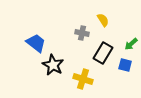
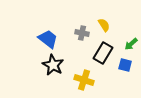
yellow semicircle: moved 1 px right, 5 px down
blue trapezoid: moved 12 px right, 4 px up
yellow cross: moved 1 px right, 1 px down
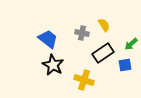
black rectangle: rotated 25 degrees clockwise
blue square: rotated 24 degrees counterclockwise
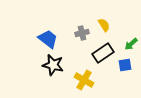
gray cross: rotated 24 degrees counterclockwise
black star: rotated 15 degrees counterclockwise
yellow cross: rotated 12 degrees clockwise
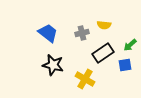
yellow semicircle: rotated 128 degrees clockwise
blue trapezoid: moved 6 px up
green arrow: moved 1 px left, 1 px down
yellow cross: moved 1 px right, 1 px up
